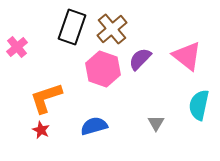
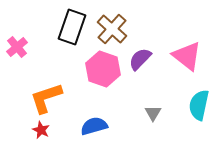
brown cross: rotated 8 degrees counterclockwise
gray triangle: moved 3 px left, 10 px up
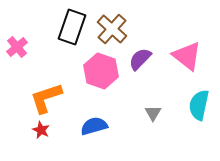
pink hexagon: moved 2 px left, 2 px down
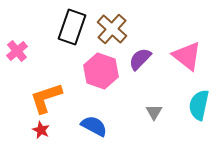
pink cross: moved 4 px down
gray triangle: moved 1 px right, 1 px up
blue semicircle: rotated 44 degrees clockwise
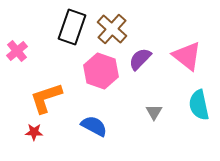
cyan semicircle: rotated 24 degrees counterclockwise
red star: moved 7 px left, 2 px down; rotated 24 degrees counterclockwise
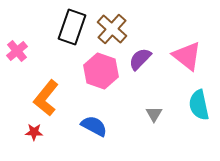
orange L-shape: rotated 33 degrees counterclockwise
gray triangle: moved 2 px down
